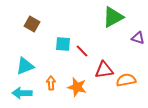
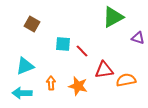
orange star: moved 1 px right, 1 px up
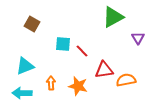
purple triangle: rotated 40 degrees clockwise
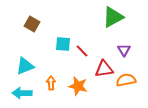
purple triangle: moved 14 px left, 12 px down
red triangle: moved 1 px up
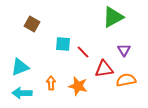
red line: moved 1 px right, 1 px down
cyan triangle: moved 5 px left, 1 px down
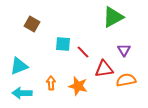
cyan triangle: moved 1 px left, 1 px up
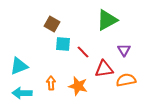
green triangle: moved 6 px left, 3 px down
brown square: moved 20 px right
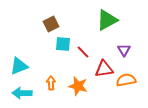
brown square: moved 1 px left; rotated 35 degrees clockwise
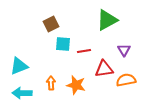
red line: moved 1 px right, 1 px up; rotated 56 degrees counterclockwise
orange star: moved 2 px left, 1 px up
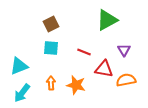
cyan square: moved 12 px left, 4 px down
red line: moved 1 px down; rotated 32 degrees clockwise
red triangle: rotated 18 degrees clockwise
cyan arrow: rotated 54 degrees counterclockwise
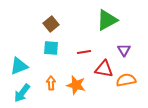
brown square: rotated 14 degrees counterclockwise
red line: rotated 32 degrees counterclockwise
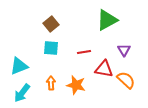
orange semicircle: rotated 54 degrees clockwise
